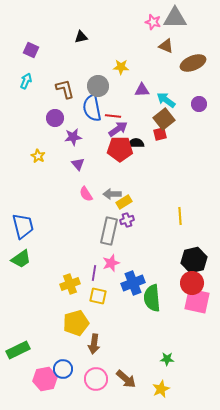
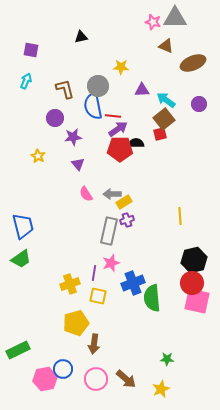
purple square at (31, 50): rotated 14 degrees counterclockwise
blue semicircle at (92, 108): moved 1 px right, 2 px up
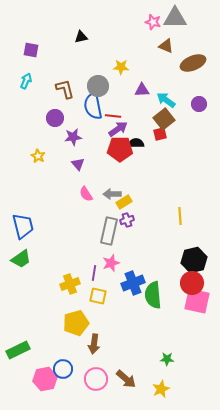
green semicircle at (152, 298): moved 1 px right, 3 px up
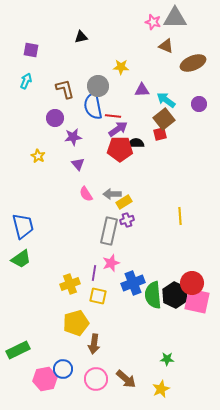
black hexagon at (194, 260): moved 19 px left, 35 px down; rotated 20 degrees counterclockwise
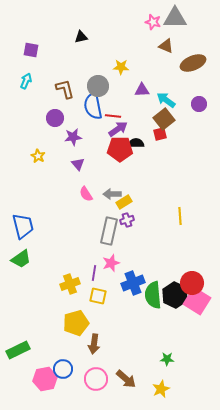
pink square at (197, 301): rotated 20 degrees clockwise
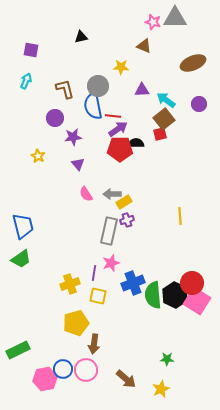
brown triangle at (166, 46): moved 22 px left
pink circle at (96, 379): moved 10 px left, 9 px up
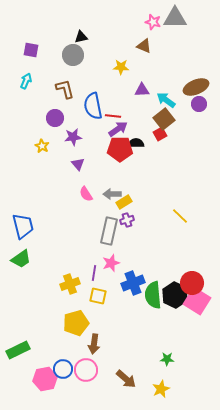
brown ellipse at (193, 63): moved 3 px right, 24 px down
gray circle at (98, 86): moved 25 px left, 31 px up
red square at (160, 134): rotated 16 degrees counterclockwise
yellow star at (38, 156): moved 4 px right, 10 px up
yellow line at (180, 216): rotated 42 degrees counterclockwise
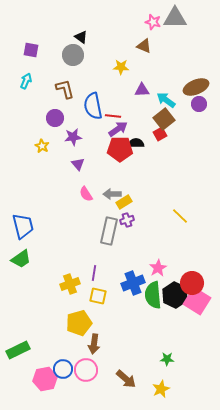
black triangle at (81, 37): rotated 48 degrees clockwise
pink star at (111, 263): moved 47 px right, 5 px down; rotated 12 degrees counterclockwise
yellow pentagon at (76, 323): moved 3 px right
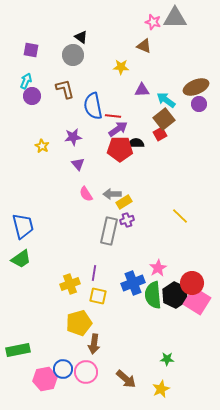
purple circle at (55, 118): moved 23 px left, 22 px up
green rectangle at (18, 350): rotated 15 degrees clockwise
pink circle at (86, 370): moved 2 px down
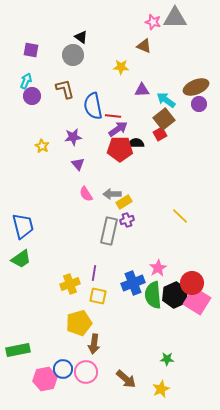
black hexagon at (175, 295): rotated 10 degrees clockwise
